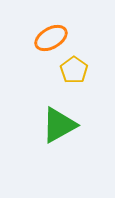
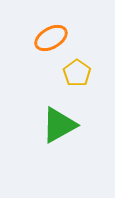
yellow pentagon: moved 3 px right, 3 px down
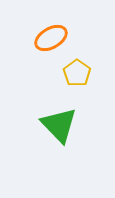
green triangle: rotated 45 degrees counterclockwise
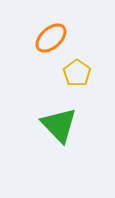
orange ellipse: rotated 12 degrees counterclockwise
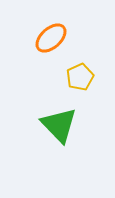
yellow pentagon: moved 3 px right, 4 px down; rotated 12 degrees clockwise
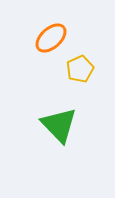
yellow pentagon: moved 8 px up
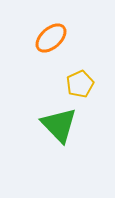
yellow pentagon: moved 15 px down
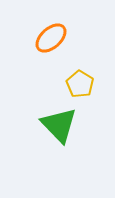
yellow pentagon: rotated 16 degrees counterclockwise
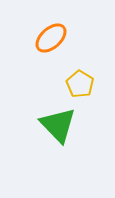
green triangle: moved 1 px left
